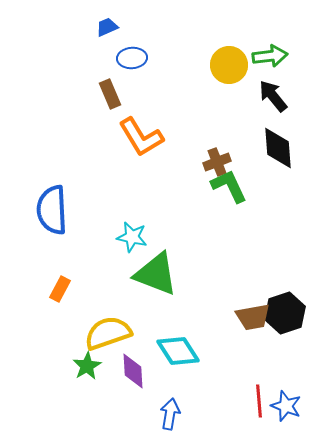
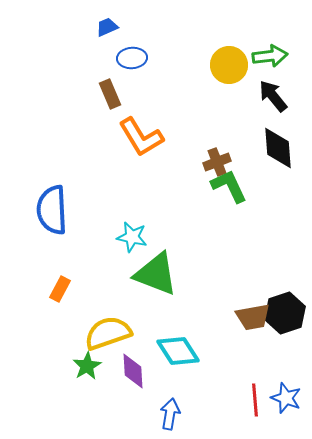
red line: moved 4 px left, 1 px up
blue star: moved 8 px up
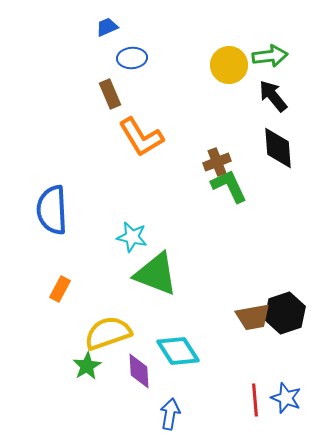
purple diamond: moved 6 px right
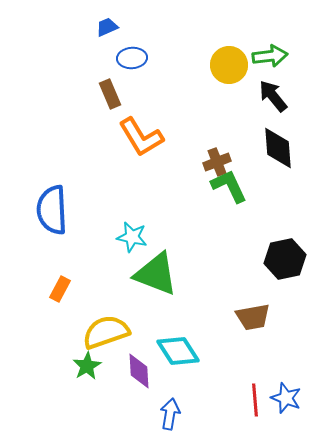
black hexagon: moved 54 px up; rotated 6 degrees clockwise
yellow semicircle: moved 2 px left, 1 px up
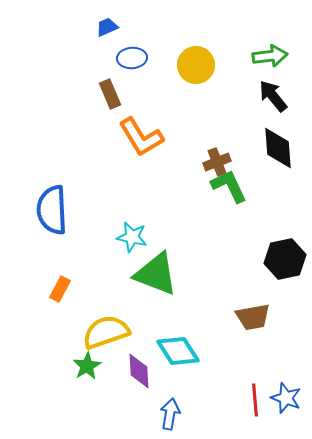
yellow circle: moved 33 px left
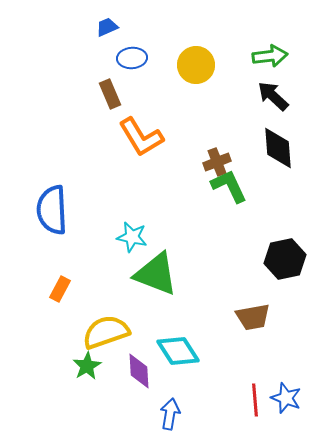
black arrow: rotated 8 degrees counterclockwise
